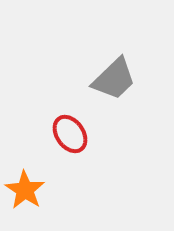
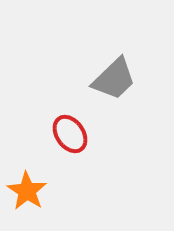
orange star: moved 2 px right, 1 px down
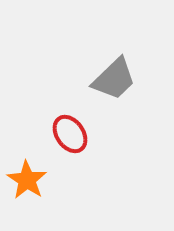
orange star: moved 11 px up
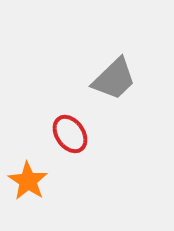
orange star: moved 1 px right, 1 px down
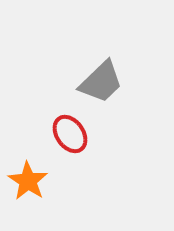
gray trapezoid: moved 13 px left, 3 px down
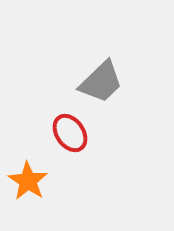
red ellipse: moved 1 px up
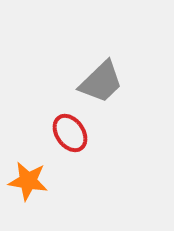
orange star: rotated 24 degrees counterclockwise
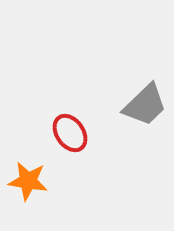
gray trapezoid: moved 44 px right, 23 px down
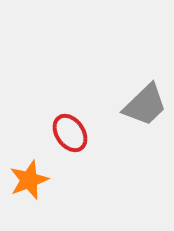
orange star: moved 1 px right, 1 px up; rotated 30 degrees counterclockwise
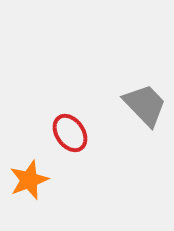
gray trapezoid: rotated 90 degrees counterclockwise
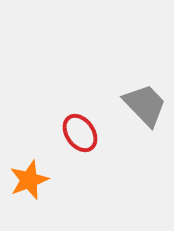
red ellipse: moved 10 px right
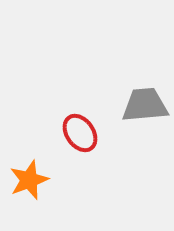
gray trapezoid: rotated 51 degrees counterclockwise
